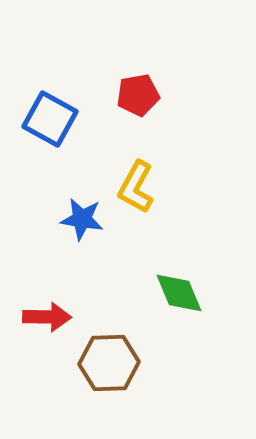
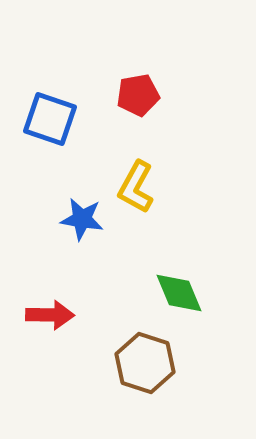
blue square: rotated 10 degrees counterclockwise
red arrow: moved 3 px right, 2 px up
brown hexagon: moved 36 px right; rotated 20 degrees clockwise
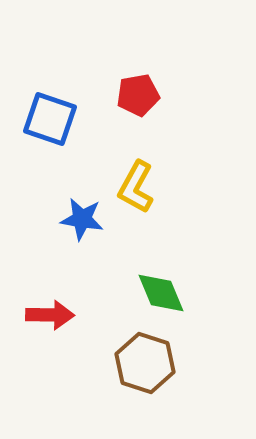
green diamond: moved 18 px left
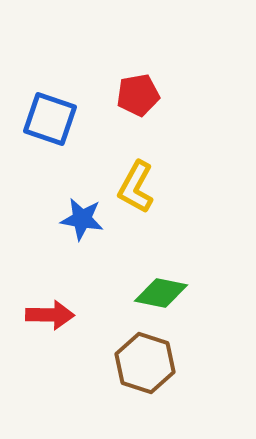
green diamond: rotated 56 degrees counterclockwise
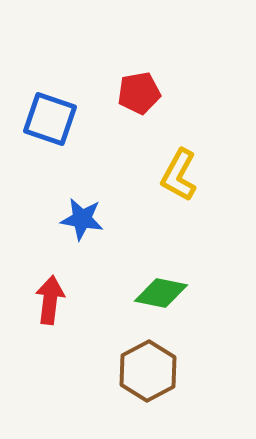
red pentagon: moved 1 px right, 2 px up
yellow L-shape: moved 43 px right, 12 px up
red arrow: moved 15 px up; rotated 84 degrees counterclockwise
brown hexagon: moved 3 px right, 8 px down; rotated 14 degrees clockwise
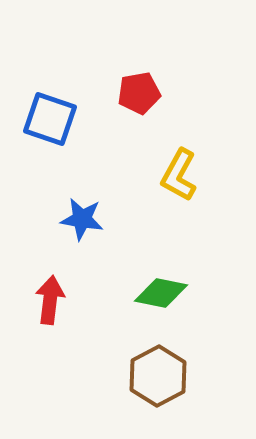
brown hexagon: moved 10 px right, 5 px down
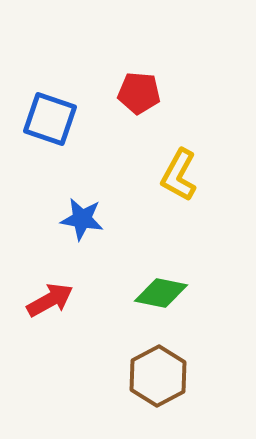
red pentagon: rotated 15 degrees clockwise
red arrow: rotated 54 degrees clockwise
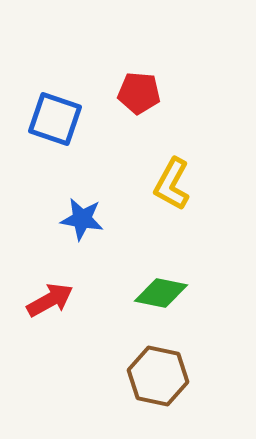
blue square: moved 5 px right
yellow L-shape: moved 7 px left, 9 px down
brown hexagon: rotated 20 degrees counterclockwise
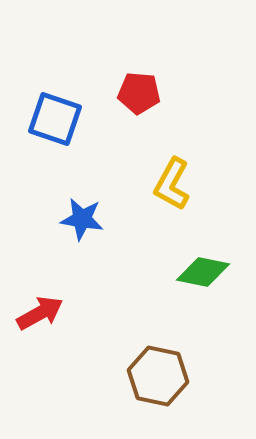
green diamond: moved 42 px right, 21 px up
red arrow: moved 10 px left, 13 px down
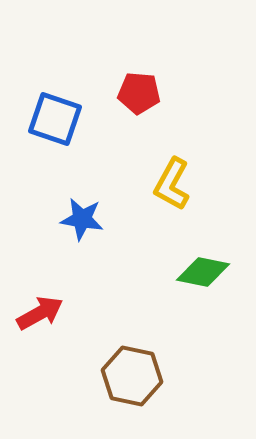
brown hexagon: moved 26 px left
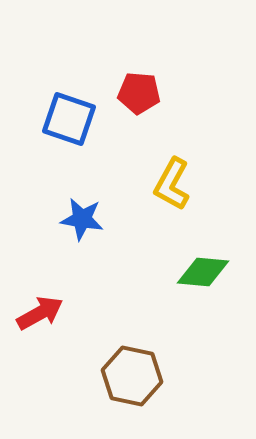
blue square: moved 14 px right
green diamond: rotated 6 degrees counterclockwise
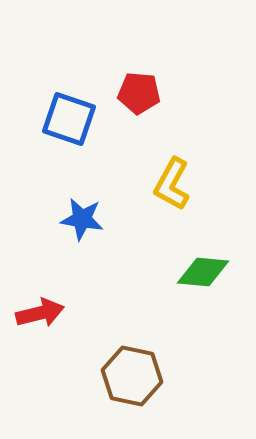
red arrow: rotated 15 degrees clockwise
